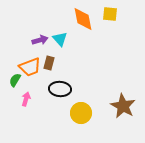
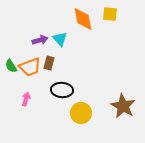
green semicircle: moved 4 px left, 14 px up; rotated 64 degrees counterclockwise
black ellipse: moved 2 px right, 1 px down
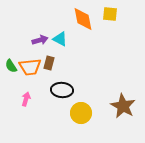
cyan triangle: rotated 21 degrees counterclockwise
orange trapezoid: rotated 15 degrees clockwise
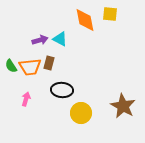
orange diamond: moved 2 px right, 1 px down
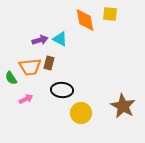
green semicircle: moved 12 px down
pink arrow: rotated 48 degrees clockwise
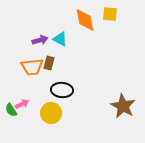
orange trapezoid: moved 2 px right
green semicircle: moved 32 px down
pink arrow: moved 4 px left, 5 px down
yellow circle: moved 30 px left
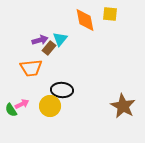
cyan triangle: rotated 42 degrees clockwise
brown rectangle: moved 15 px up; rotated 24 degrees clockwise
orange trapezoid: moved 1 px left, 1 px down
yellow circle: moved 1 px left, 7 px up
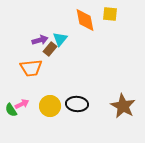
brown rectangle: moved 1 px right, 1 px down
black ellipse: moved 15 px right, 14 px down
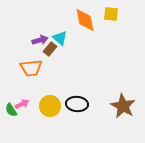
yellow square: moved 1 px right
cyan triangle: moved 1 px up; rotated 28 degrees counterclockwise
